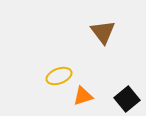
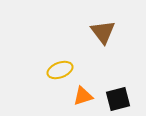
yellow ellipse: moved 1 px right, 6 px up
black square: moved 9 px left; rotated 25 degrees clockwise
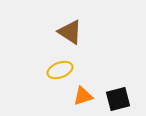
brown triangle: moved 33 px left; rotated 20 degrees counterclockwise
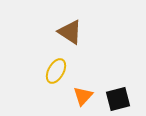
yellow ellipse: moved 4 px left, 1 px down; rotated 40 degrees counterclockwise
orange triangle: rotated 30 degrees counterclockwise
